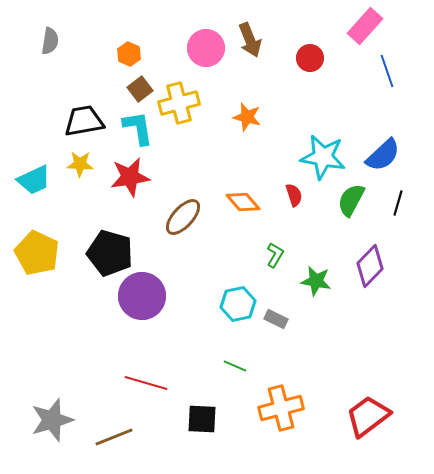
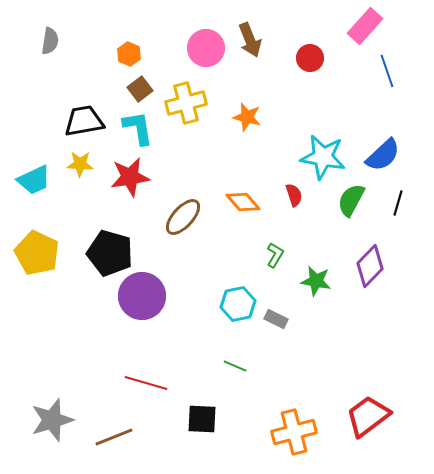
yellow cross: moved 7 px right
orange cross: moved 13 px right, 24 px down
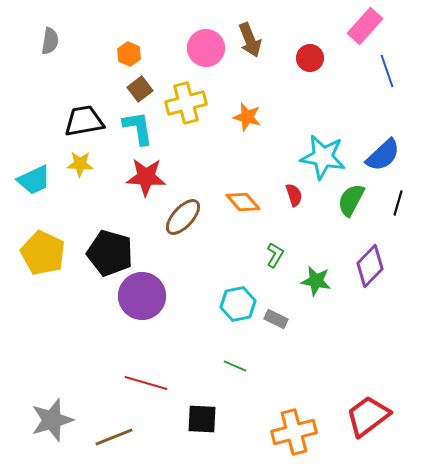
red star: moved 16 px right; rotated 12 degrees clockwise
yellow pentagon: moved 6 px right
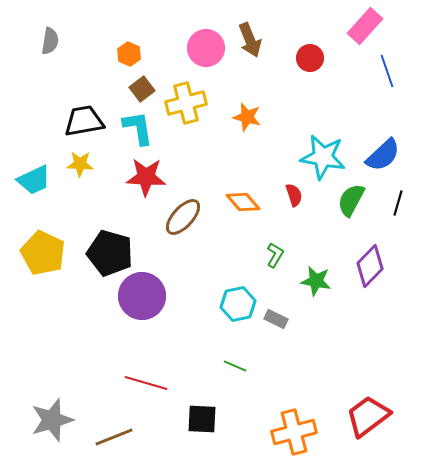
brown square: moved 2 px right
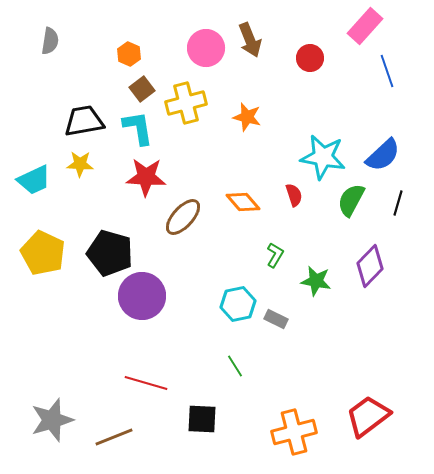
green line: rotated 35 degrees clockwise
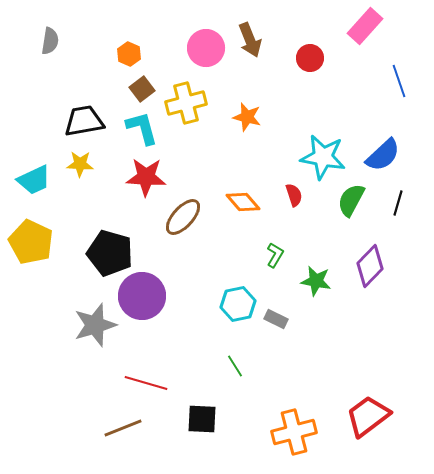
blue line: moved 12 px right, 10 px down
cyan L-shape: moved 4 px right; rotated 6 degrees counterclockwise
yellow pentagon: moved 12 px left, 11 px up
gray star: moved 43 px right, 95 px up
brown line: moved 9 px right, 9 px up
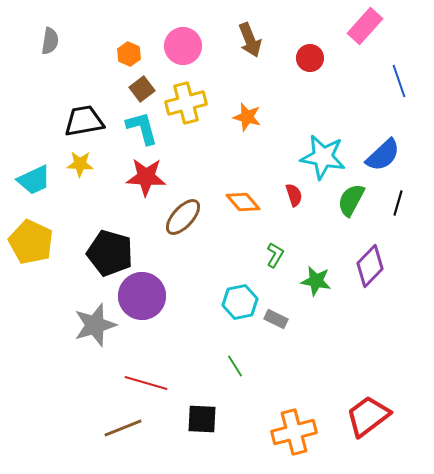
pink circle: moved 23 px left, 2 px up
cyan hexagon: moved 2 px right, 2 px up
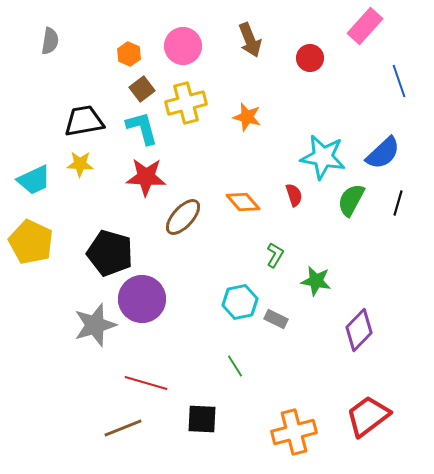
blue semicircle: moved 2 px up
purple diamond: moved 11 px left, 64 px down
purple circle: moved 3 px down
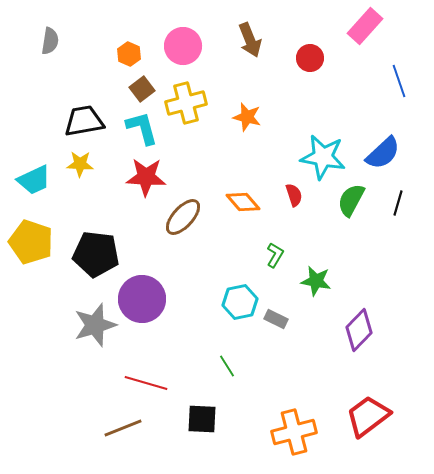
yellow pentagon: rotated 6 degrees counterclockwise
black pentagon: moved 14 px left, 1 px down; rotated 9 degrees counterclockwise
green line: moved 8 px left
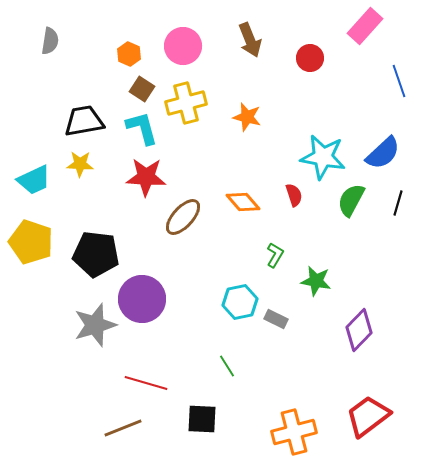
brown square: rotated 20 degrees counterclockwise
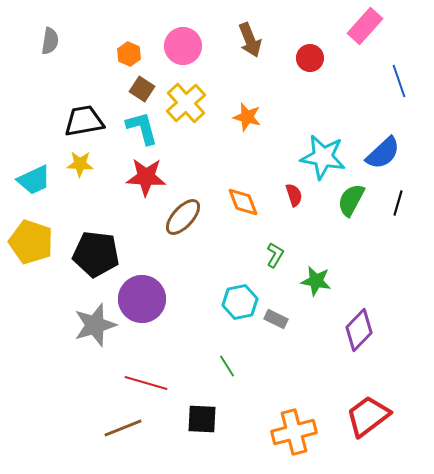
yellow cross: rotated 27 degrees counterclockwise
orange diamond: rotated 20 degrees clockwise
